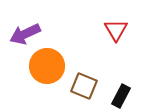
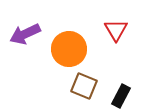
orange circle: moved 22 px right, 17 px up
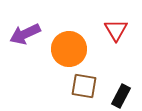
brown square: rotated 12 degrees counterclockwise
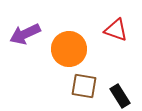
red triangle: rotated 40 degrees counterclockwise
black rectangle: moved 1 px left; rotated 60 degrees counterclockwise
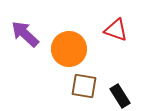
purple arrow: rotated 68 degrees clockwise
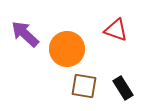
orange circle: moved 2 px left
black rectangle: moved 3 px right, 8 px up
